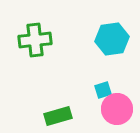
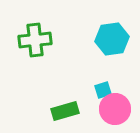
pink circle: moved 2 px left
green rectangle: moved 7 px right, 5 px up
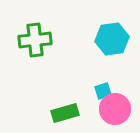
cyan square: moved 1 px down
green rectangle: moved 2 px down
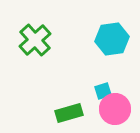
green cross: rotated 36 degrees counterclockwise
green rectangle: moved 4 px right
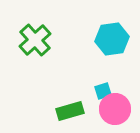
green rectangle: moved 1 px right, 2 px up
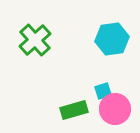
green rectangle: moved 4 px right, 1 px up
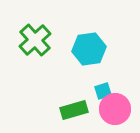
cyan hexagon: moved 23 px left, 10 px down
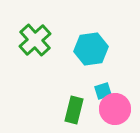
cyan hexagon: moved 2 px right
green rectangle: rotated 60 degrees counterclockwise
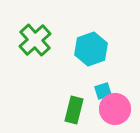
cyan hexagon: rotated 12 degrees counterclockwise
